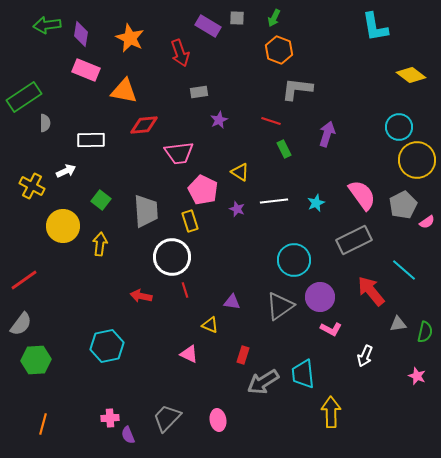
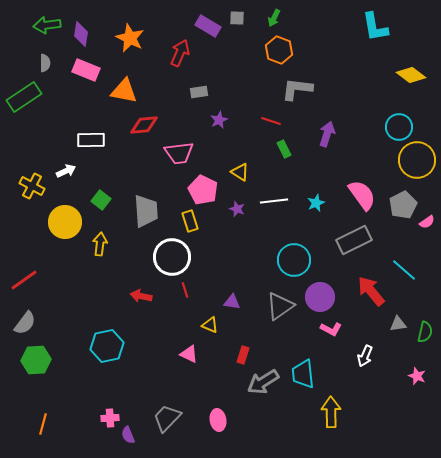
red arrow at (180, 53): rotated 136 degrees counterclockwise
gray semicircle at (45, 123): moved 60 px up
yellow circle at (63, 226): moved 2 px right, 4 px up
gray semicircle at (21, 324): moved 4 px right, 1 px up
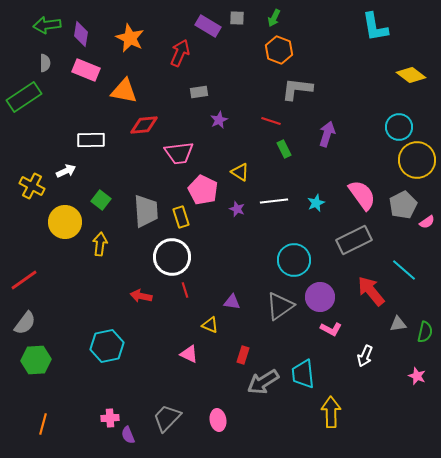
yellow rectangle at (190, 221): moved 9 px left, 4 px up
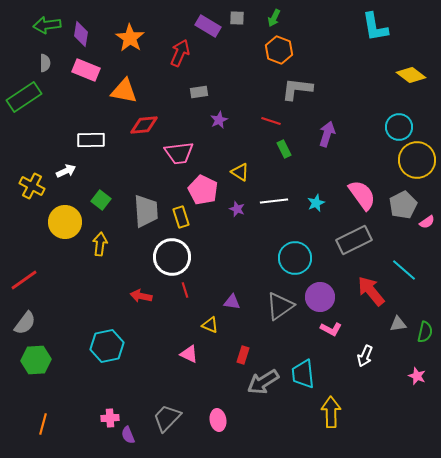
orange star at (130, 38): rotated 8 degrees clockwise
cyan circle at (294, 260): moved 1 px right, 2 px up
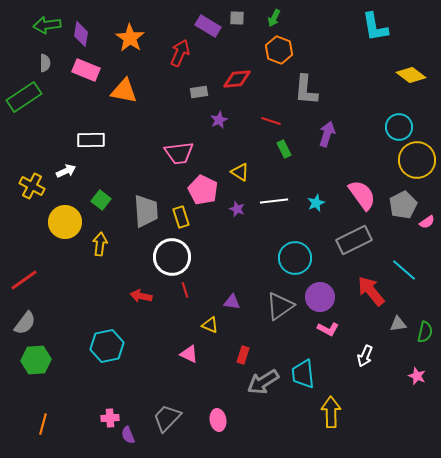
gray L-shape at (297, 89): moved 9 px right, 1 px down; rotated 92 degrees counterclockwise
red diamond at (144, 125): moved 93 px right, 46 px up
pink L-shape at (331, 329): moved 3 px left
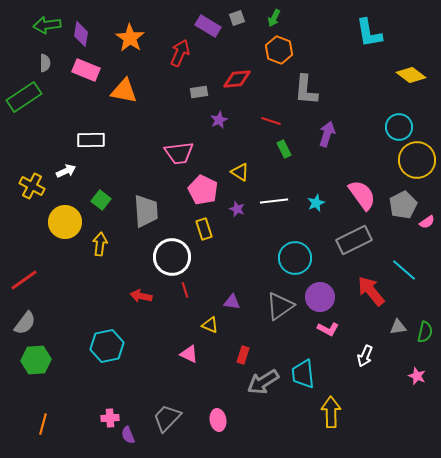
gray square at (237, 18): rotated 21 degrees counterclockwise
cyan L-shape at (375, 27): moved 6 px left, 6 px down
yellow rectangle at (181, 217): moved 23 px right, 12 px down
gray triangle at (398, 324): moved 3 px down
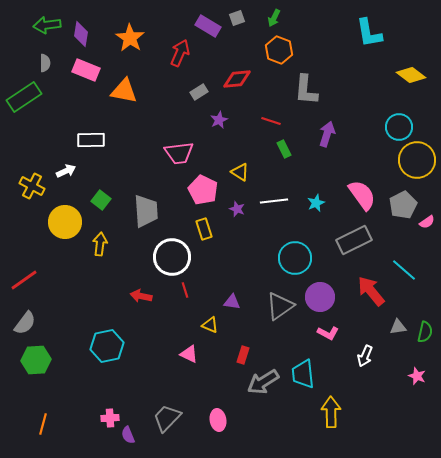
gray rectangle at (199, 92): rotated 24 degrees counterclockwise
pink L-shape at (328, 329): moved 4 px down
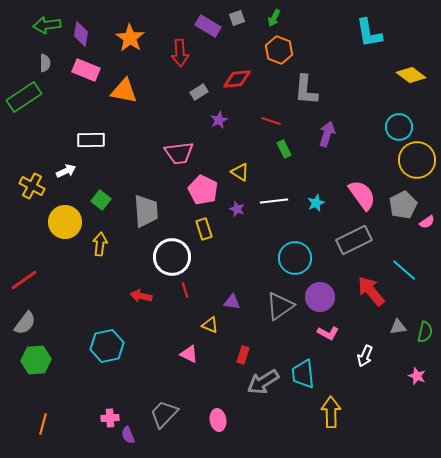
red arrow at (180, 53): rotated 152 degrees clockwise
gray trapezoid at (167, 418): moved 3 px left, 4 px up
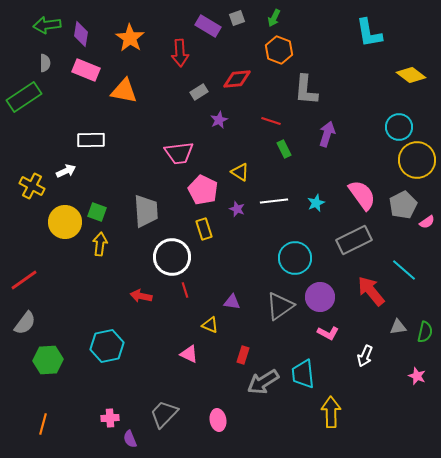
green square at (101, 200): moved 4 px left, 12 px down; rotated 18 degrees counterclockwise
green hexagon at (36, 360): moved 12 px right
purple semicircle at (128, 435): moved 2 px right, 4 px down
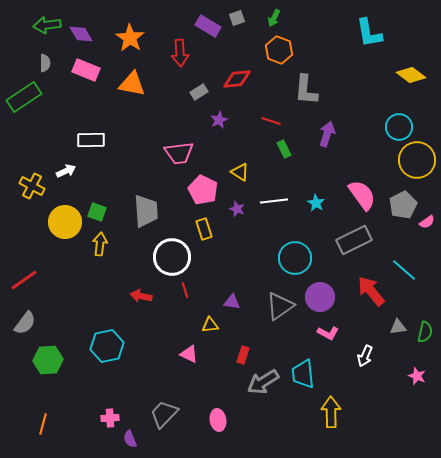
purple diamond at (81, 34): rotated 40 degrees counterclockwise
orange triangle at (124, 91): moved 8 px right, 7 px up
cyan star at (316, 203): rotated 18 degrees counterclockwise
yellow triangle at (210, 325): rotated 30 degrees counterclockwise
